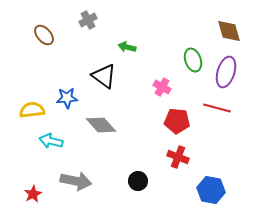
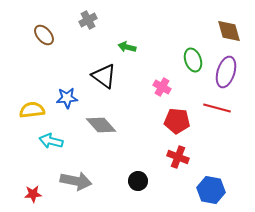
red star: rotated 24 degrees clockwise
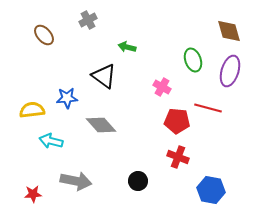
purple ellipse: moved 4 px right, 1 px up
red line: moved 9 px left
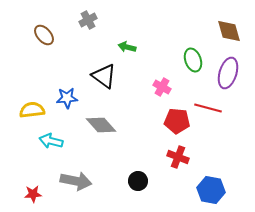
purple ellipse: moved 2 px left, 2 px down
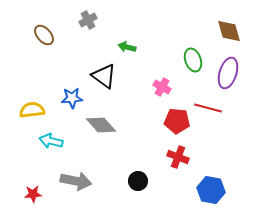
blue star: moved 5 px right
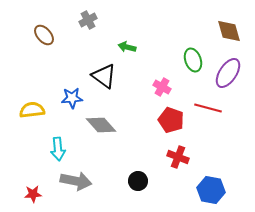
purple ellipse: rotated 16 degrees clockwise
red pentagon: moved 6 px left, 1 px up; rotated 15 degrees clockwise
cyan arrow: moved 7 px right, 8 px down; rotated 110 degrees counterclockwise
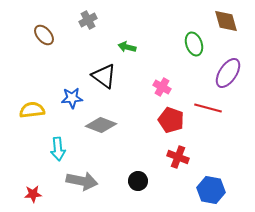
brown diamond: moved 3 px left, 10 px up
green ellipse: moved 1 px right, 16 px up
gray diamond: rotated 28 degrees counterclockwise
gray arrow: moved 6 px right
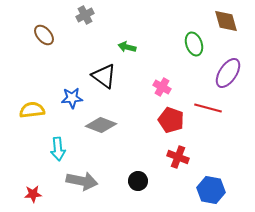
gray cross: moved 3 px left, 5 px up
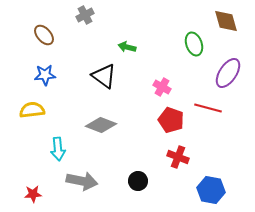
blue star: moved 27 px left, 23 px up
